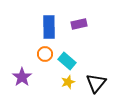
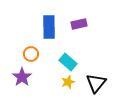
orange circle: moved 14 px left
cyan rectangle: moved 1 px right, 1 px down
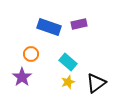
blue rectangle: rotated 70 degrees counterclockwise
black triangle: rotated 15 degrees clockwise
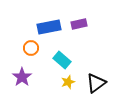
blue rectangle: rotated 30 degrees counterclockwise
orange circle: moved 6 px up
cyan rectangle: moved 6 px left, 2 px up
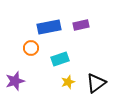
purple rectangle: moved 2 px right, 1 px down
cyan rectangle: moved 2 px left, 1 px up; rotated 60 degrees counterclockwise
purple star: moved 7 px left, 4 px down; rotated 18 degrees clockwise
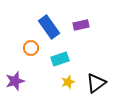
blue rectangle: rotated 65 degrees clockwise
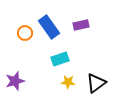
orange circle: moved 6 px left, 15 px up
yellow star: rotated 24 degrees clockwise
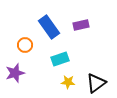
orange circle: moved 12 px down
purple star: moved 8 px up
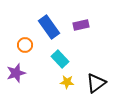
cyan rectangle: rotated 66 degrees clockwise
purple star: moved 1 px right
yellow star: moved 1 px left
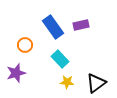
blue rectangle: moved 4 px right
